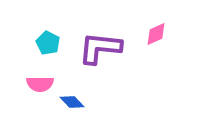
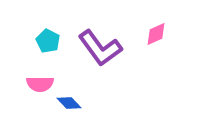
cyan pentagon: moved 2 px up
purple L-shape: rotated 132 degrees counterclockwise
blue diamond: moved 3 px left, 1 px down
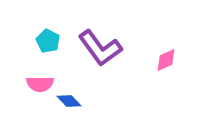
pink diamond: moved 10 px right, 26 px down
blue diamond: moved 2 px up
